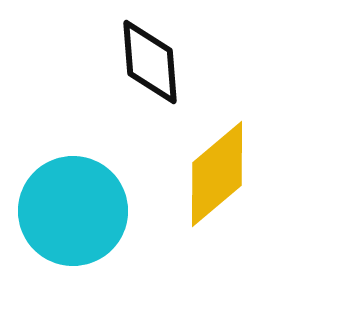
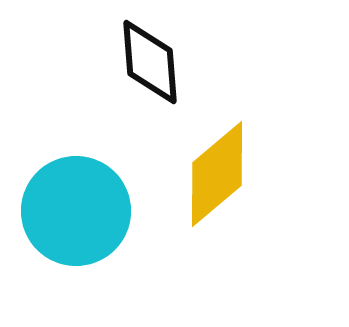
cyan circle: moved 3 px right
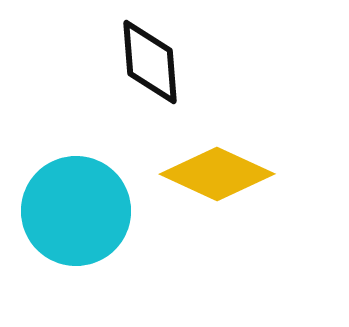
yellow diamond: rotated 65 degrees clockwise
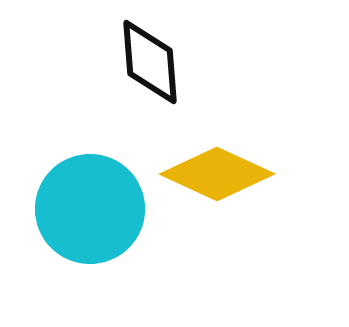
cyan circle: moved 14 px right, 2 px up
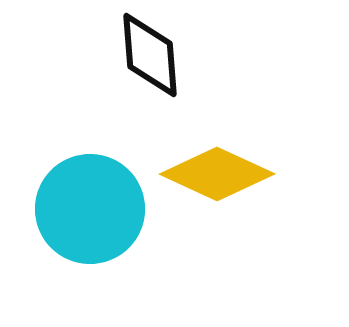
black diamond: moved 7 px up
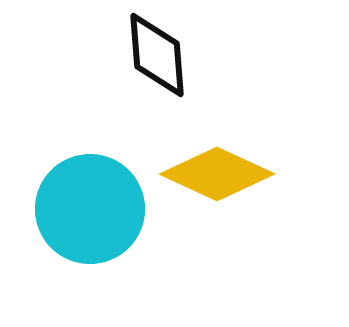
black diamond: moved 7 px right
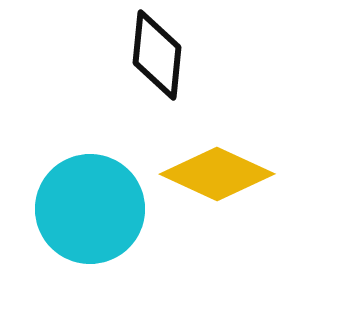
black diamond: rotated 10 degrees clockwise
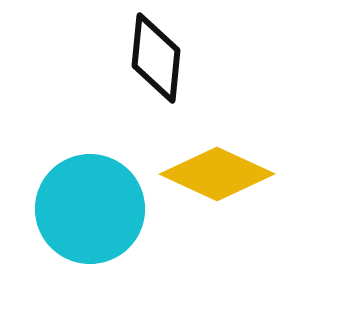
black diamond: moved 1 px left, 3 px down
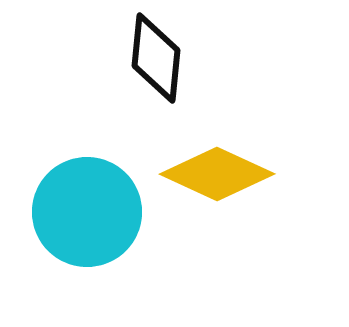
cyan circle: moved 3 px left, 3 px down
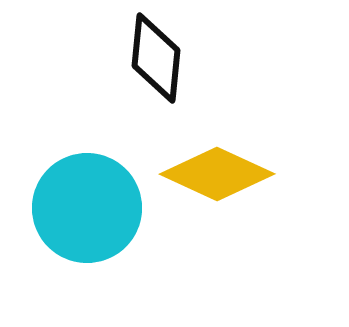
cyan circle: moved 4 px up
